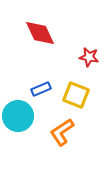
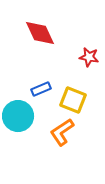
yellow square: moved 3 px left, 5 px down
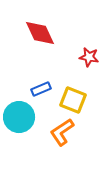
cyan circle: moved 1 px right, 1 px down
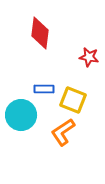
red diamond: rotated 32 degrees clockwise
blue rectangle: moved 3 px right; rotated 24 degrees clockwise
cyan circle: moved 2 px right, 2 px up
orange L-shape: moved 1 px right
